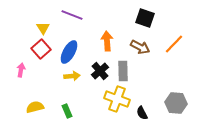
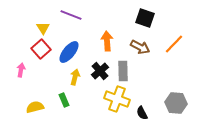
purple line: moved 1 px left
blue ellipse: rotated 10 degrees clockwise
yellow arrow: moved 3 px right, 1 px down; rotated 70 degrees counterclockwise
green rectangle: moved 3 px left, 11 px up
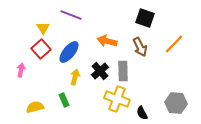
orange arrow: rotated 72 degrees counterclockwise
brown arrow: rotated 36 degrees clockwise
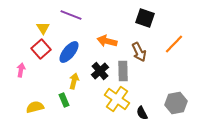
brown arrow: moved 1 px left, 5 px down
yellow arrow: moved 1 px left, 4 px down
yellow cross: rotated 15 degrees clockwise
gray hexagon: rotated 15 degrees counterclockwise
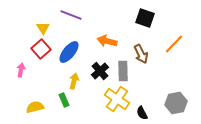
brown arrow: moved 2 px right, 2 px down
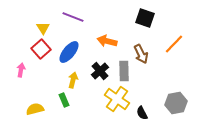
purple line: moved 2 px right, 2 px down
gray rectangle: moved 1 px right
yellow arrow: moved 1 px left, 1 px up
yellow semicircle: moved 2 px down
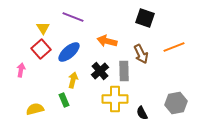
orange line: moved 3 px down; rotated 25 degrees clockwise
blue ellipse: rotated 10 degrees clockwise
yellow cross: moved 2 px left; rotated 35 degrees counterclockwise
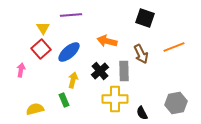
purple line: moved 2 px left, 2 px up; rotated 25 degrees counterclockwise
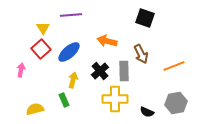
orange line: moved 19 px down
black semicircle: moved 5 px right, 1 px up; rotated 40 degrees counterclockwise
